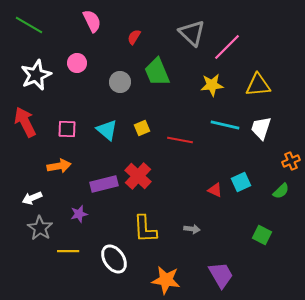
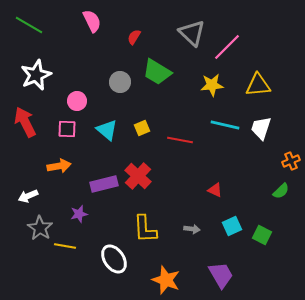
pink circle: moved 38 px down
green trapezoid: rotated 36 degrees counterclockwise
cyan square: moved 9 px left, 44 px down
white arrow: moved 4 px left, 2 px up
yellow line: moved 3 px left, 5 px up; rotated 10 degrees clockwise
orange star: rotated 12 degrees clockwise
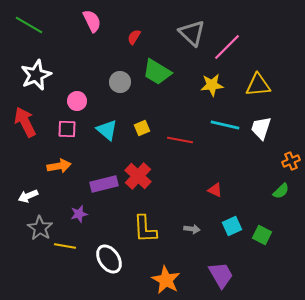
white ellipse: moved 5 px left
orange star: rotated 8 degrees clockwise
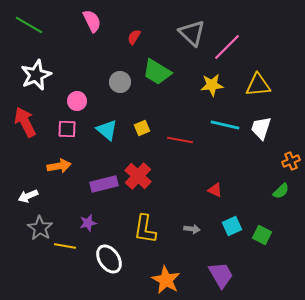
purple star: moved 9 px right, 9 px down
yellow L-shape: rotated 12 degrees clockwise
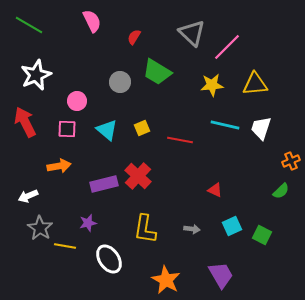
yellow triangle: moved 3 px left, 1 px up
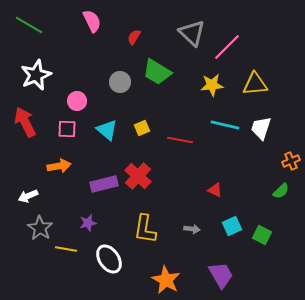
yellow line: moved 1 px right, 3 px down
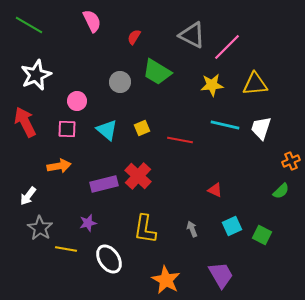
gray triangle: moved 2 px down; rotated 16 degrees counterclockwise
white arrow: rotated 30 degrees counterclockwise
gray arrow: rotated 119 degrees counterclockwise
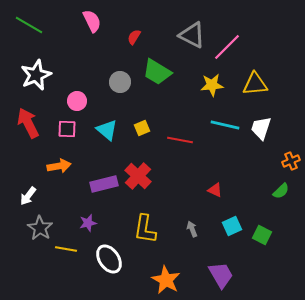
red arrow: moved 3 px right, 1 px down
